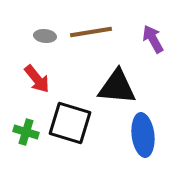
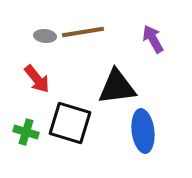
brown line: moved 8 px left
black triangle: rotated 12 degrees counterclockwise
blue ellipse: moved 4 px up
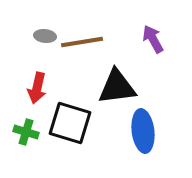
brown line: moved 1 px left, 10 px down
red arrow: moved 9 px down; rotated 52 degrees clockwise
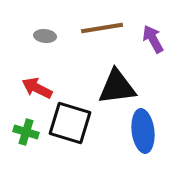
brown line: moved 20 px right, 14 px up
red arrow: rotated 104 degrees clockwise
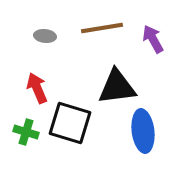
red arrow: rotated 40 degrees clockwise
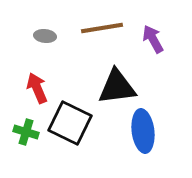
black square: rotated 9 degrees clockwise
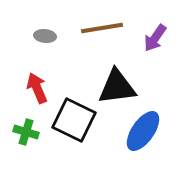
purple arrow: moved 2 px right, 1 px up; rotated 116 degrees counterclockwise
black square: moved 4 px right, 3 px up
blue ellipse: rotated 42 degrees clockwise
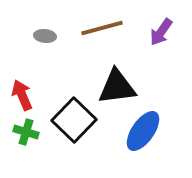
brown line: rotated 6 degrees counterclockwise
purple arrow: moved 6 px right, 6 px up
red arrow: moved 15 px left, 7 px down
black square: rotated 18 degrees clockwise
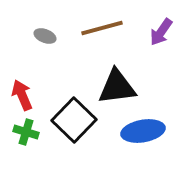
gray ellipse: rotated 15 degrees clockwise
blue ellipse: rotated 45 degrees clockwise
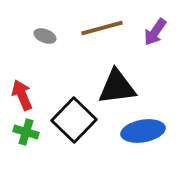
purple arrow: moved 6 px left
